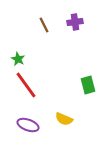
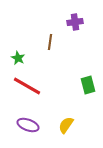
brown line: moved 6 px right, 17 px down; rotated 35 degrees clockwise
green star: moved 1 px up
red line: moved 1 px right, 1 px down; rotated 24 degrees counterclockwise
yellow semicircle: moved 2 px right, 6 px down; rotated 102 degrees clockwise
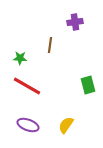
brown line: moved 3 px down
green star: moved 2 px right; rotated 24 degrees counterclockwise
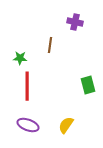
purple cross: rotated 21 degrees clockwise
red line: rotated 60 degrees clockwise
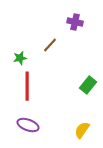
brown line: rotated 35 degrees clockwise
green star: rotated 16 degrees counterclockwise
green rectangle: rotated 54 degrees clockwise
yellow semicircle: moved 16 px right, 5 px down
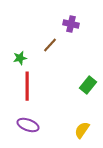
purple cross: moved 4 px left, 2 px down
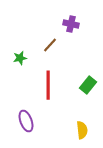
red line: moved 21 px right, 1 px up
purple ellipse: moved 2 px left, 4 px up; rotated 50 degrees clockwise
yellow semicircle: rotated 138 degrees clockwise
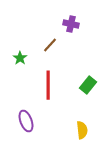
green star: rotated 24 degrees counterclockwise
